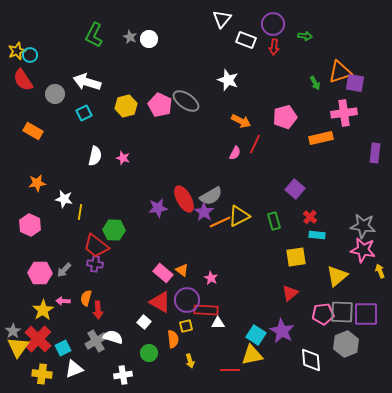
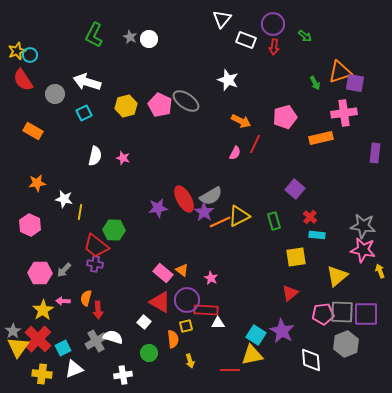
green arrow at (305, 36): rotated 32 degrees clockwise
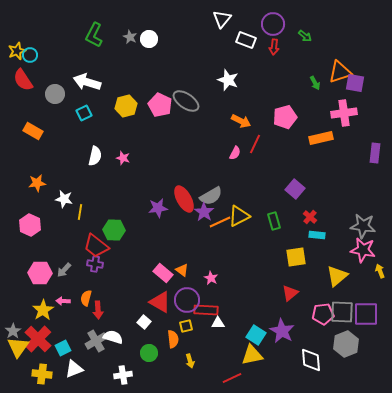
red line at (230, 370): moved 2 px right, 8 px down; rotated 24 degrees counterclockwise
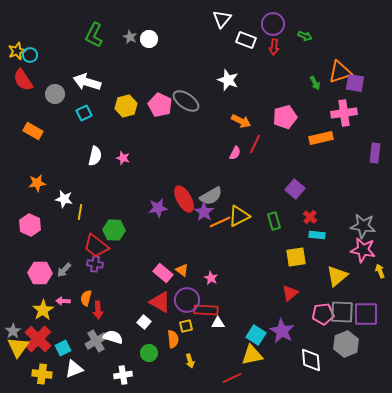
green arrow at (305, 36): rotated 16 degrees counterclockwise
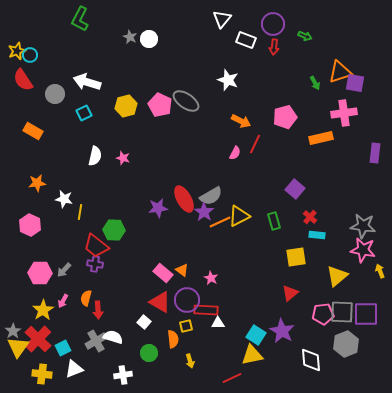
green L-shape at (94, 35): moved 14 px left, 16 px up
pink arrow at (63, 301): rotated 64 degrees counterclockwise
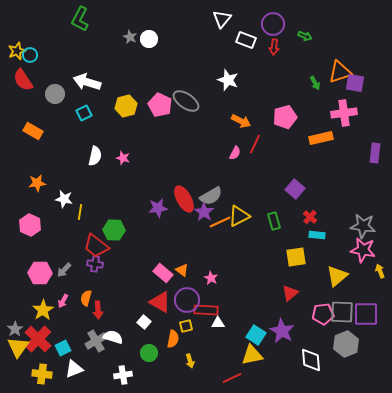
gray star at (13, 331): moved 2 px right, 2 px up
orange semicircle at (173, 339): rotated 18 degrees clockwise
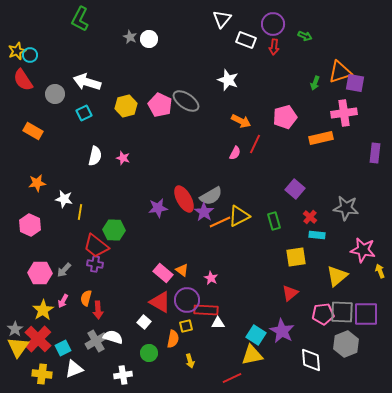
green arrow at (315, 83): rotated 48 degrees clockwise
gray star at (363, 226): moved 17 px left, 18 px up
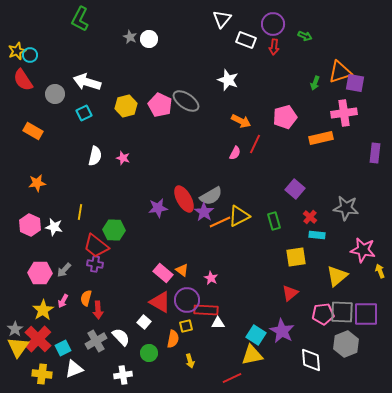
white star at (64, 199): moved 10 px left, 28 px down
white semicircle at (113, 337): moved 8 px right; rotated 30 degrees clockwise
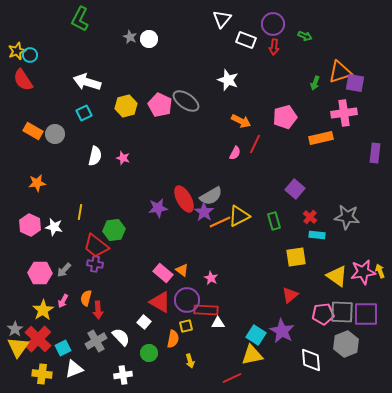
gray circle at (55, 94): moved 40 px down
gray star at (346, 208): moved 1 px right, 9 px down
green hexagon at (114, 230): rotated 10 degrees counterclockwise
pink star at (363, 250): moved 22 px down; rotated 20 degrees counterclockwise
yellow triangle at (337, 276): rotated 45 degrees counterclockwise
red triangle at (290, 293): moved 2 px down
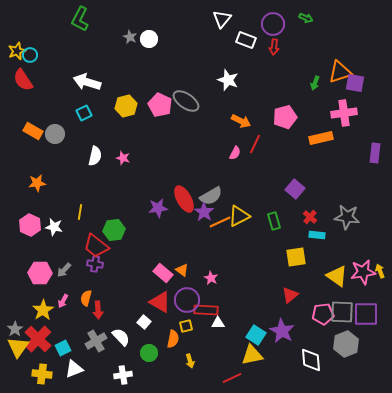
green arrow at (305, 36): moved 1 px right, 18 px up
